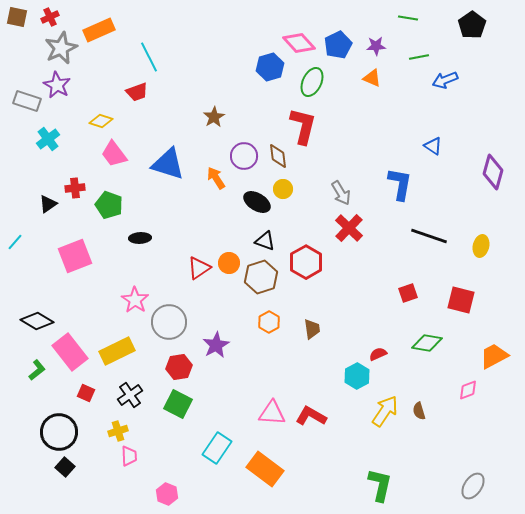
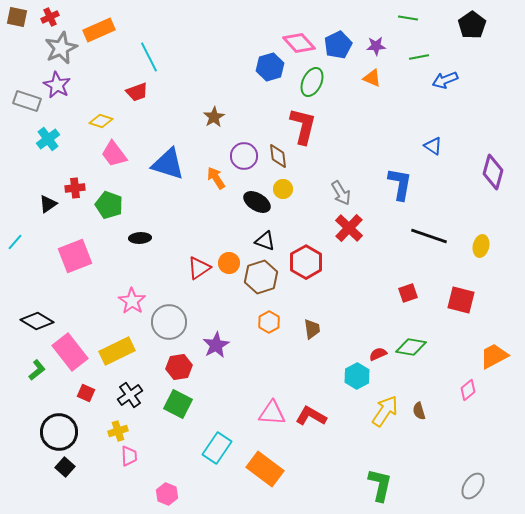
pink star at (135, 300): moved 3 px left, 1 px down
green diamond at (427, 343): moved 16 px left, 4 px down
pink diamond at (468, 390): rotated 20 degrees counterclockwise
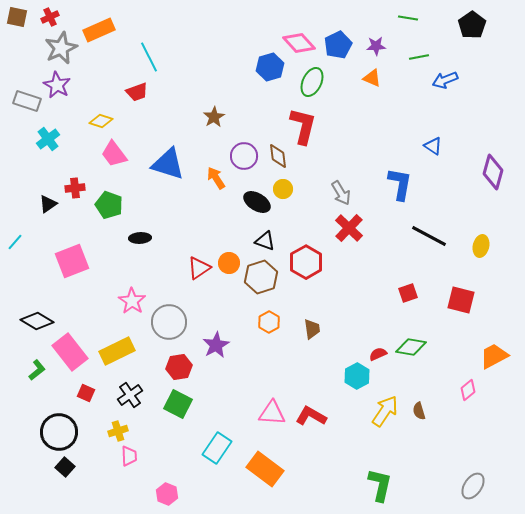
black line at (429, 236): rotated 9 degrees clockwise
pink square at (75, 256): moved 3 px left, 5 px down
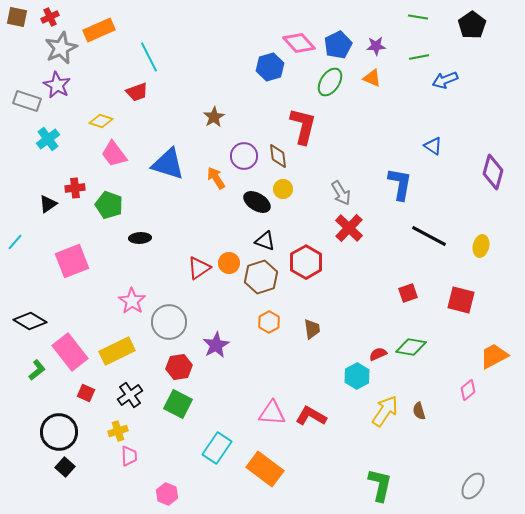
green line at (408, 18): moved 10 px right, 1 px up
green ellipse at (312, 82): moved 18 px right; rotated 8 degrees clockwise
black diamond at (37, 321): moved 7 px left
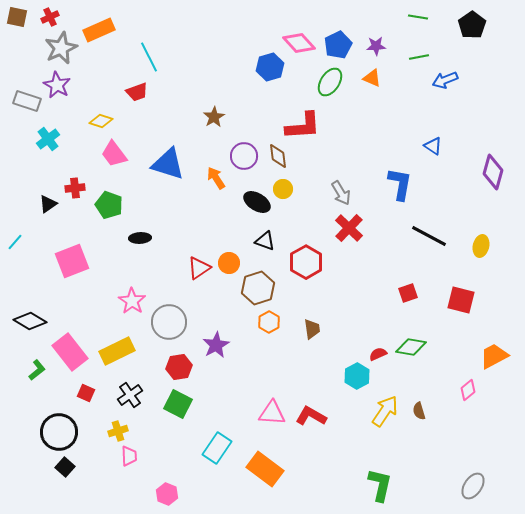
red L-shape at (303, 126): rotated 72 degrees clockwise
brown hexagon at (261, 277): moved 3 px left, 11 px down
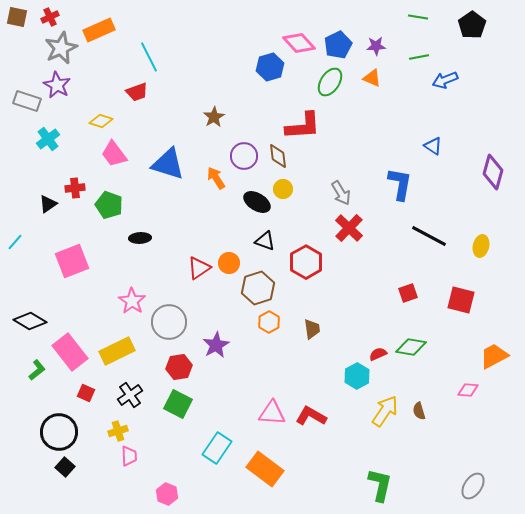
pink diamond at (468, 390): rotated 45 degrees clockwise
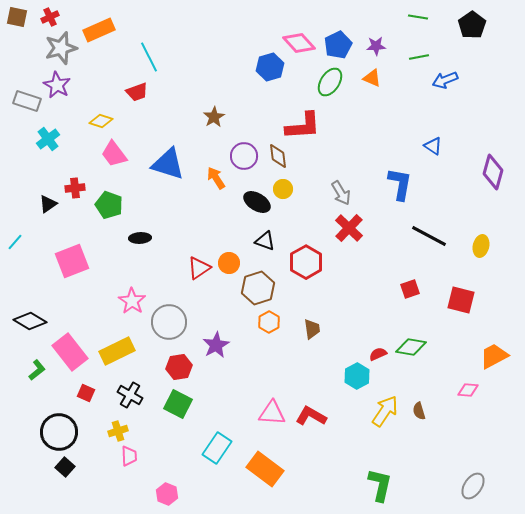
gray star at (61, 48): rotated 8 degrees clockwise
red square at (408, 293): moved 2 px right, 4 px up
black cross at (130, 395): rotated 25 degrees counterclockwise
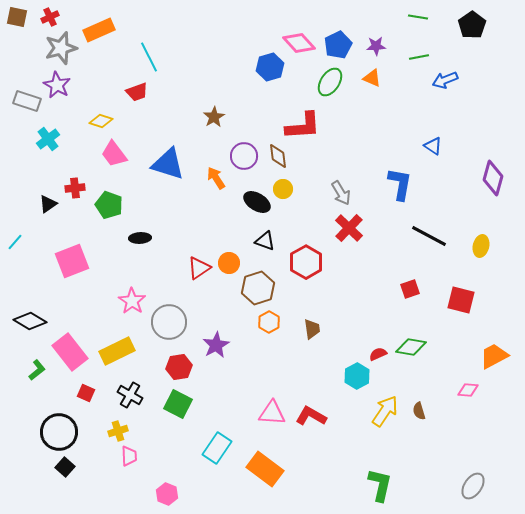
purple diamond at (493, 172): moved 6 px down
